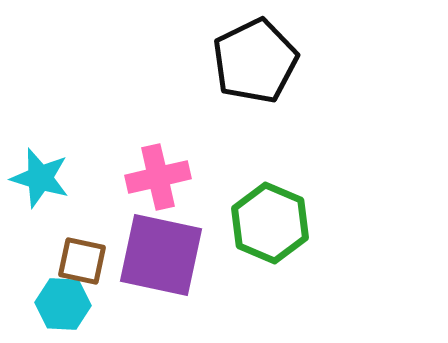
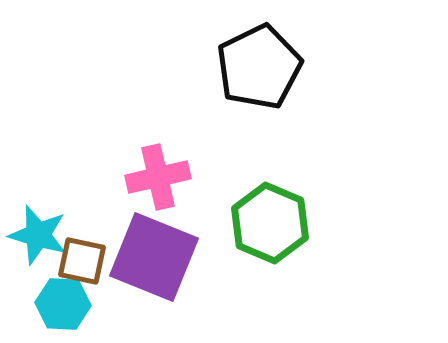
black pentagon: moved 4 px right, 6 px down
cyan star: moved 2 px left, 57 px down
purple square: moved 7 px left, 2 px down; rotated 10 degrees clockwise
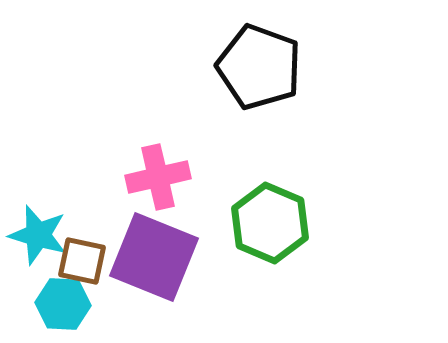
black pentagon: rotated 26 degrees counterclockwise
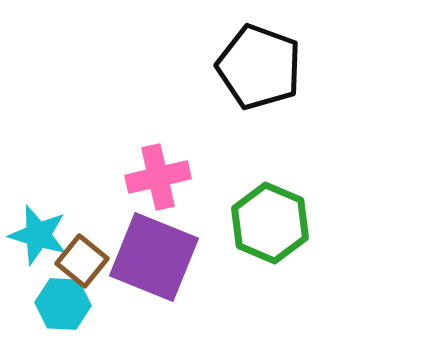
brown square: rotated 27 degrees clockwise
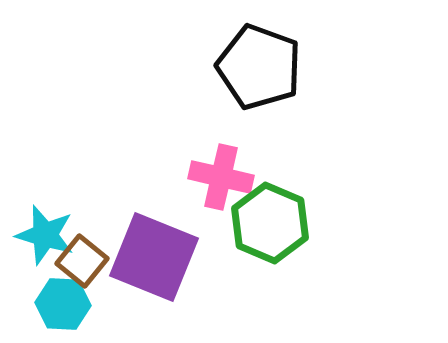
pink cross: moved 63 px right; rotated 26 degrees clockwise
cyan star: moved 7 px right
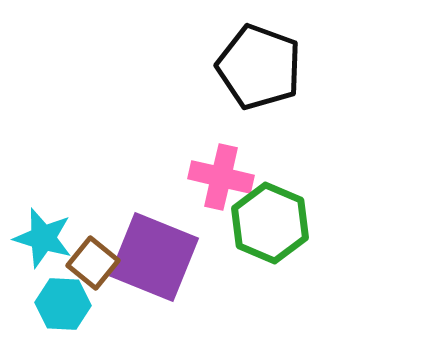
cyan star: moved 2 px left, 3 px down
brown square: moved 11 px right, 2 px down
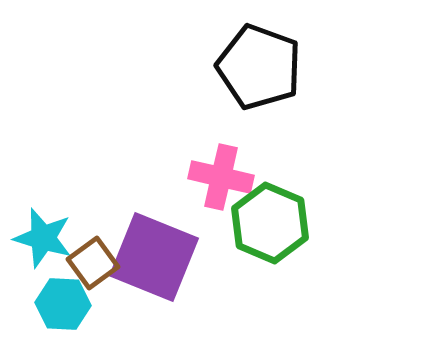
brown square: rotated 15 degrees clockwise
